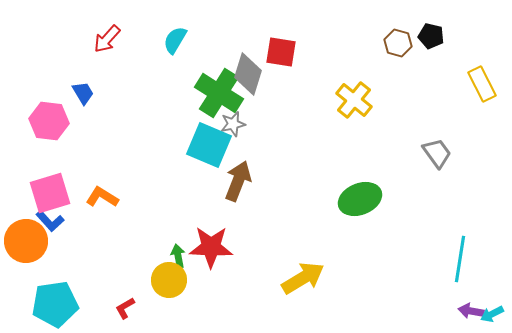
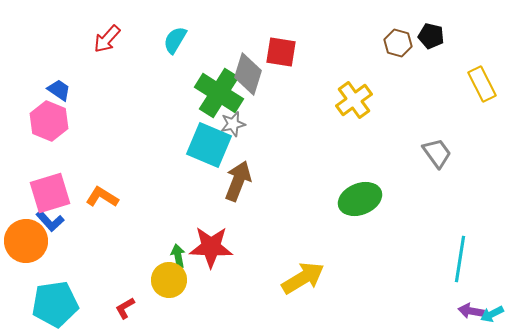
blue trapezoid: moved 24 px left, 3 px up; rotated 25 degrees counterclockwise
yellow cross: rotated 15 degrees clockwise
pink hexagon: rotated 15 degrees clockwise
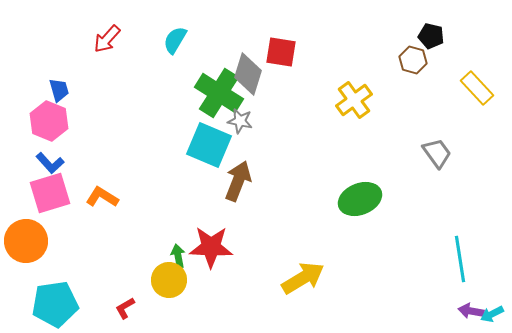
brown hexagon: moved 15 px right, 17 px down
yellow rectangle: moved 5 px left, 4 px down; rotated 16 degrees counterclockwise
blue trapezoid: rotated 40 degrees clockwise
gray star: moved 7 px right, 3 px up; rotated 25 degrees clockwise
blue L-shape: moved 58 px up
cyan line: rotated 18 degrees counterclockwise
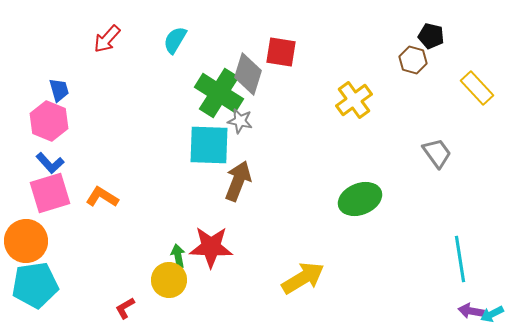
cyan square: rotated 21 degrees counterclockwise
cyan pentagon: moved 20 px left, 19 px up
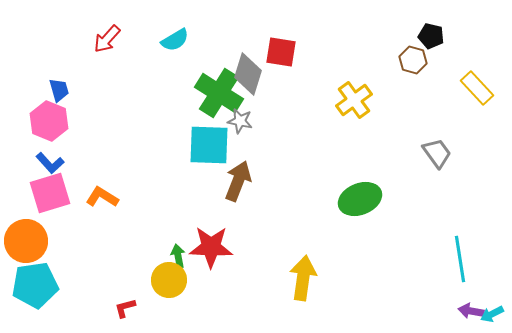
cyan semicircle: rotated 152 degrees counterclockwise
yellow arrow: rotated 51 degrees counterclockwise
red L-shape: rotated 15 degrees clockwise
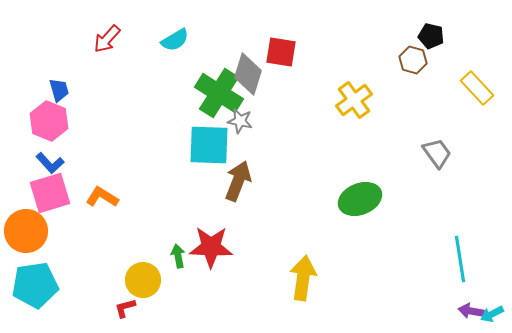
orange circle: moved 10 px up
yellow circle: moved 26 px left
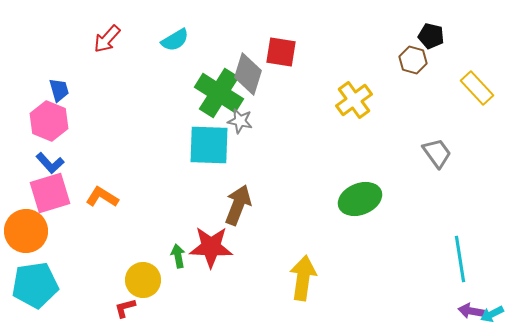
brown arrow: moved 24 px down
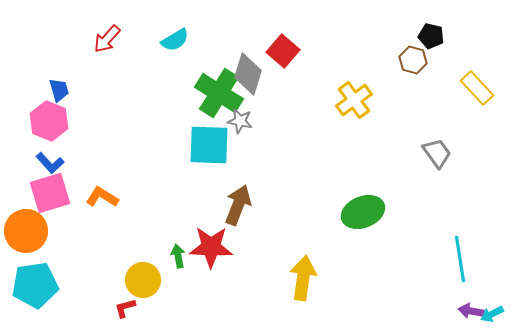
red square: moved 2 px right, 1 px up; rotated 32 degrees clockwise
green ellipse: moved 3 px right, 13 px down
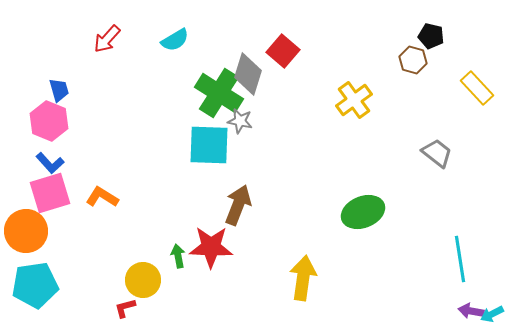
gray trapezoid: rotated 16 degrees counterclockwise
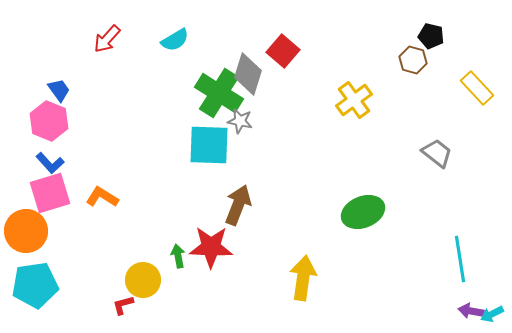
blue trapezoid: rotated 20 degrees counterclockwise
red L-shape: moved 2 px left, 3 px up
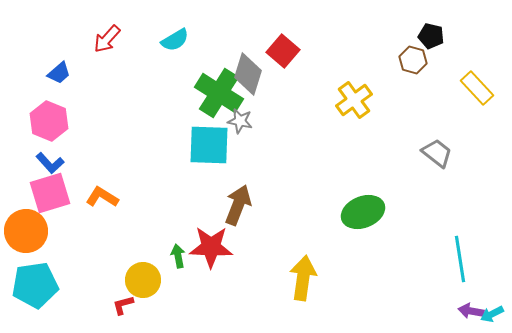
blue trapezoid: moved 17 px up; rotated 85 degrees clockwise
